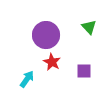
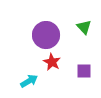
green triangle: moved 5 px left
cyan arrow: moved 2 px right, 2 px down; rotated 24 degrees clockwise
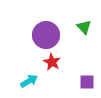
purple square: moved 3 px right, 11 px down
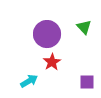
purple circle: moved 1 px right, 1 px up
red star: rotated 12 degrees clockwise
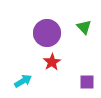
purple circle: moved 1 px up
cyan arrow: moved 6 px left
